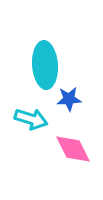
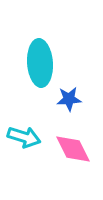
cyan ellipse: moved 5 px left, 2 px up
cyan arrow: moved 7 px left, 18 px down
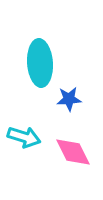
pink diamond: moved 3 px down
